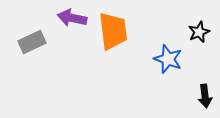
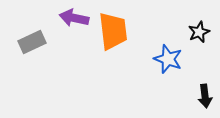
purple arrow: moved 2 px right
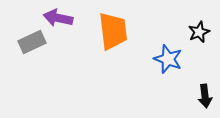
purple arrow: moved 16 px left
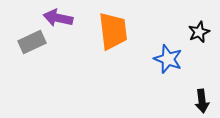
black arrow: moved 3 px left, 5 px down
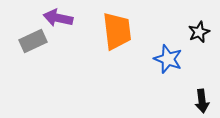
orange trapezoid: moved 4 px right
gray rectangle: moved 1 px right, 1 px up
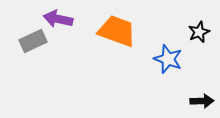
purple arrow: moved 1 px down
orange trapezoid: rotated 63 degrees counterclockwise
black arrow: rotated 85 degrees counterclockwise
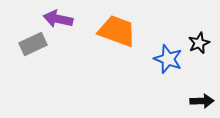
black star: moved 11 px down
gray rectangle: moved 3 px down
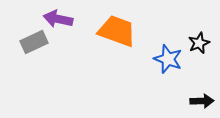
gray rectangle: moved 1 px right, 2 px up
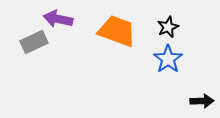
black star: moved 31 px left, 16 px up
blue star: rotated 16 degrees clockwise
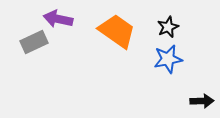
orange trapezoid: rotated 15 degrees clockwise
blue star: rotated 24 degrees clockwise
